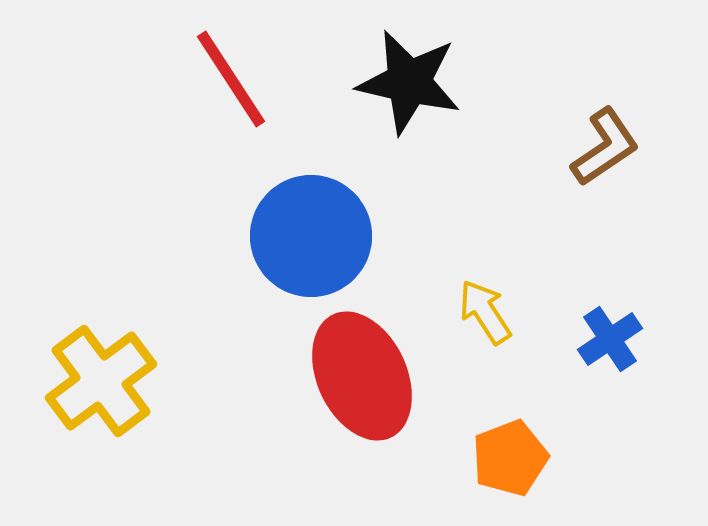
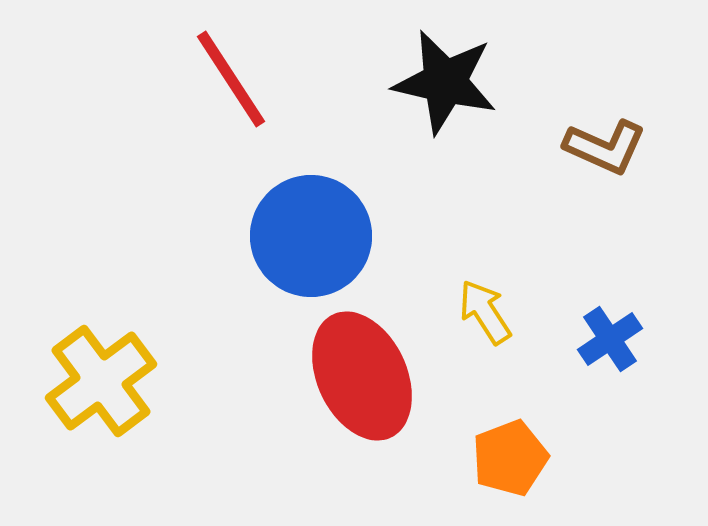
black star: moved 36 px right
brown L-shape: rotated 58 degrees clockwise
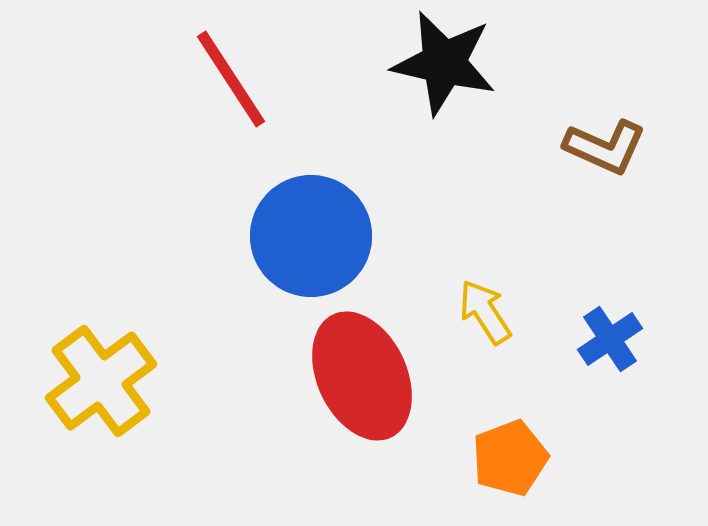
black star: moved 1 px left, 19 px up
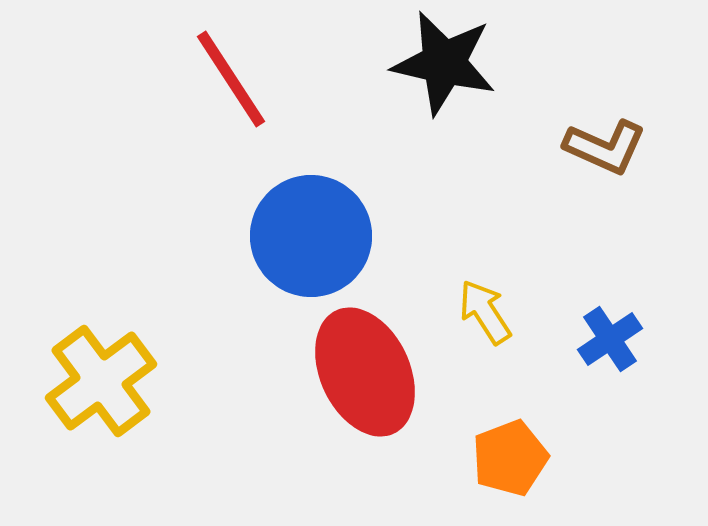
red ellipse: moved 3 px right, 4 px up
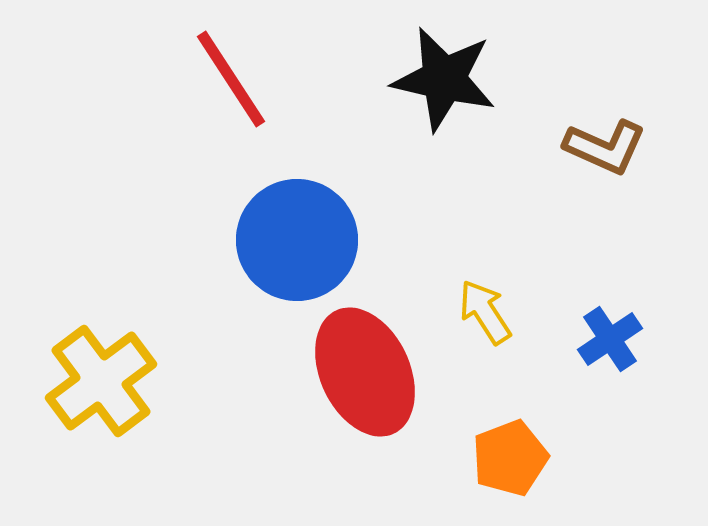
black star: moved 16 px down
blue circle: moved 14 px left, 4 px down
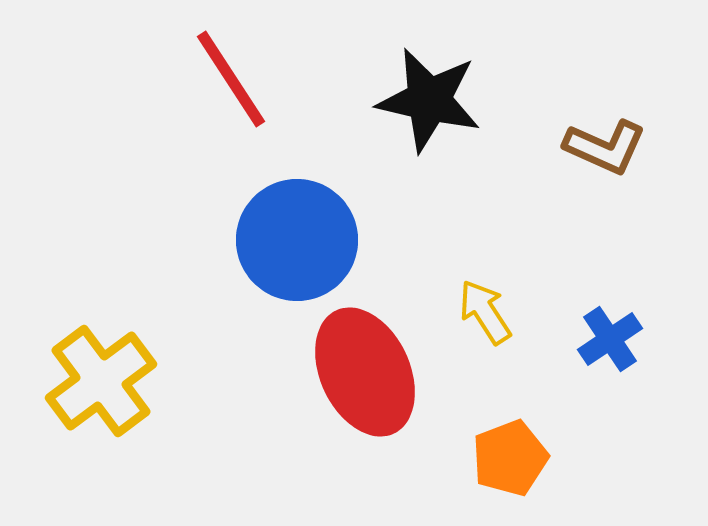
black star: moved 15 px left, 21 px down
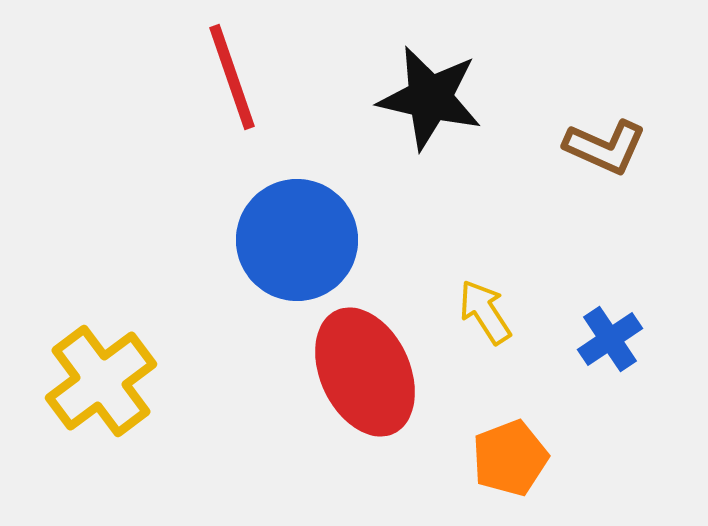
red line: moved 1 px right, 2 px up; rotated 14 degrees clockwise
black star: moved 1 px right, 2 px up
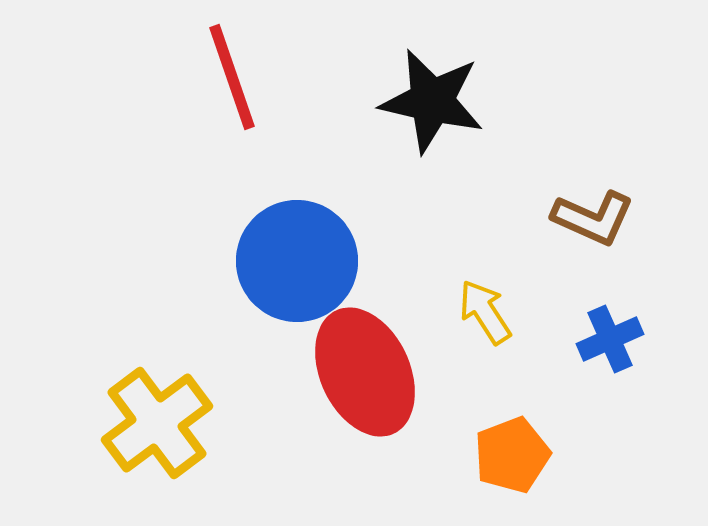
black star: moved 2 px right, 3 px down
brown L-shape: moved 12 px left, 71 px down
blue circle: moved 21 px down
blue cross: rotated 10 degrees clockwise
yellow cross: moved 56 px right, 42 px down
orange pentagon: moved 2 px right, 3 px up
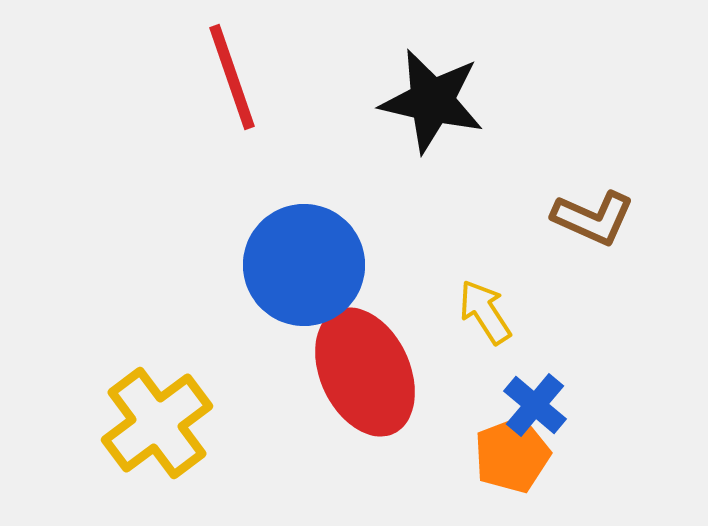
blue circle: moved 7 px right, 4 px down
blue cross: moved 75 px left, 66 px down; rotated 26 degrees counterclockwise
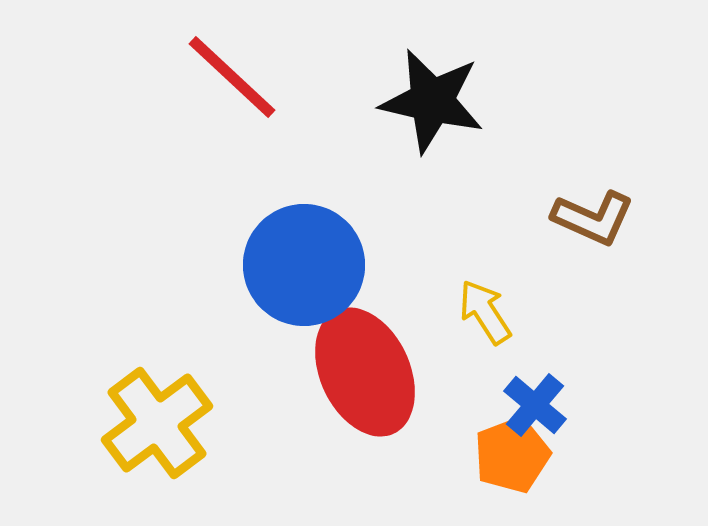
red line: rotated 28 degrees counterclockwise
